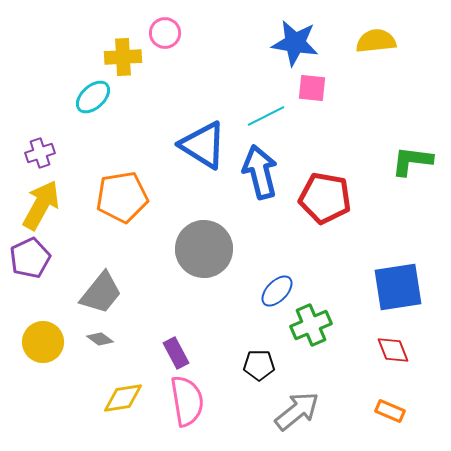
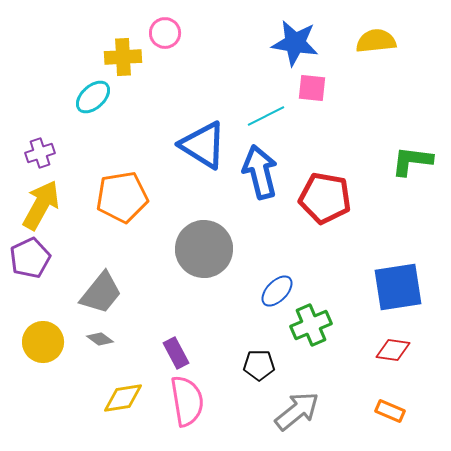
red diamond: rotated 60 degrees counterclockwise
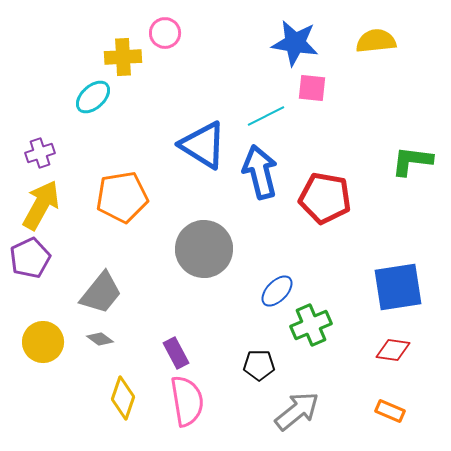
yellow diamond: rotated 63 degrees counterclockwise
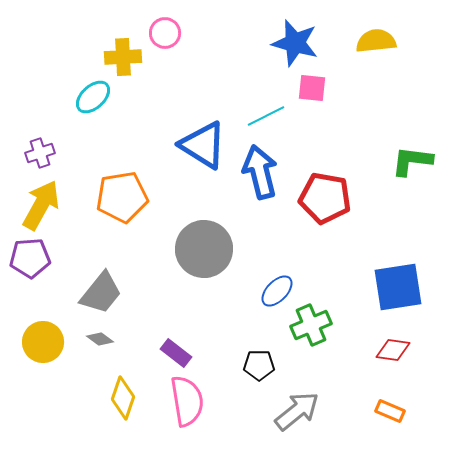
blue star: rotated 6 degrees clockwise
purple pentagon: rotated 21 degrees clockwise
purple rectangle: rotated 24 degrees counterclockwise
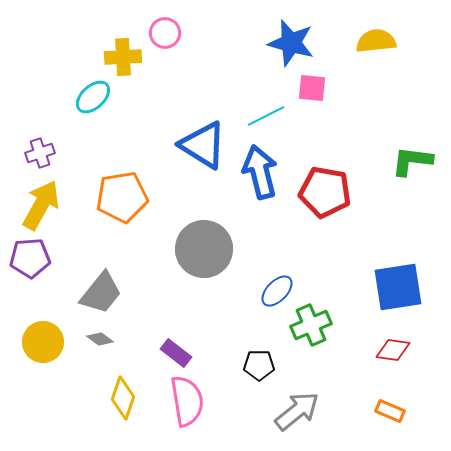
blue star: moved 4 px left
red pentagon: moved 6 px up
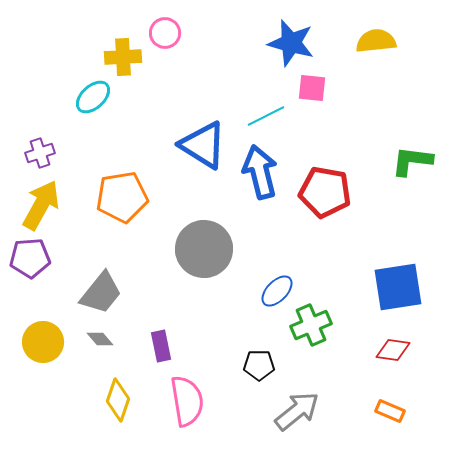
gray diamond: rotated 12 degrees clockwise
purple rectangle: moved 15 px left, 7 px up; rotated 40 degrees clockwise
yellow diamond: moved 5 px left, 2 px down
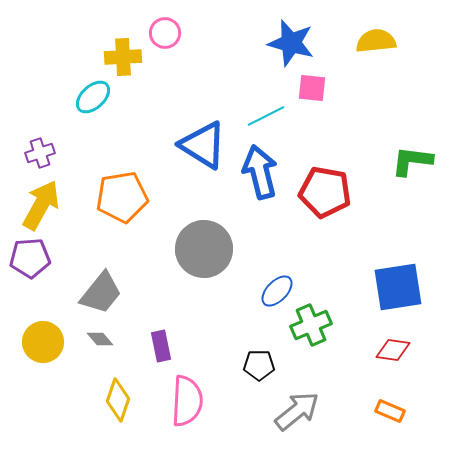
pink semicircle: rotated 12 degrees clockwise
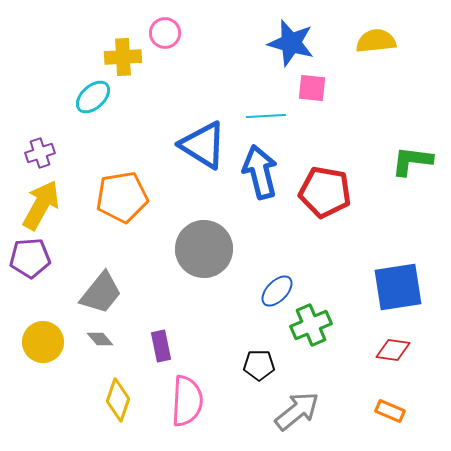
cyan line: rotated 24 degrees clockwise
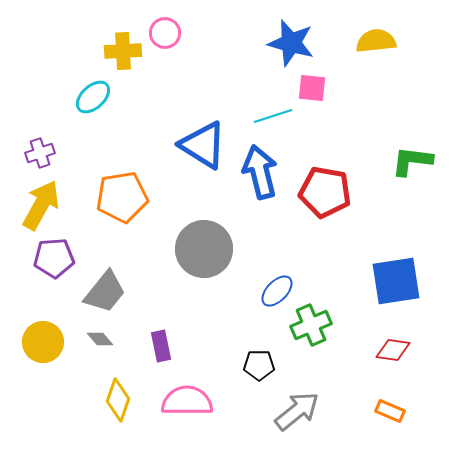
yellow cross: moved 6 px up
cyan line: moved 7 px right; rotated 15 degrees counterclockwise
purple pentagon: moved 24 px right
blue square: moved 2 px left, 6 px up
gray trapezoid: moved 4 px right, 1 px up
pink semicircle: rotated 93 degrees counterclockwise
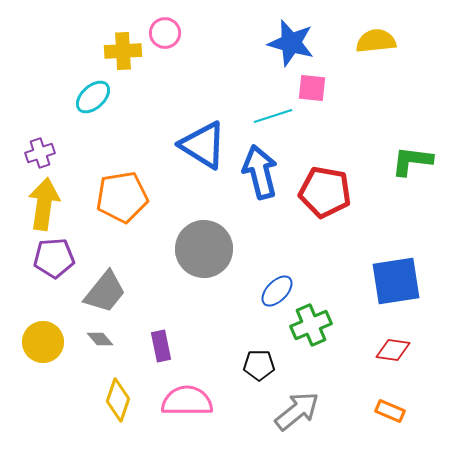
yellow arrow: moved 3 px right, 1 px up; rotated 21 degrees counterclockwise
